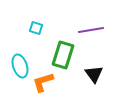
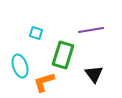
cyan square: moved 5 px down
orange L-shape: moved 1 px right
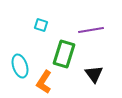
cyan square: moved 5 px right, 8 px up
green rectangle: moved 1 px right, 1 px up
orange L-shape: rotated 40 degrees counterclockwise
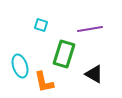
purple line: moved 1 px left, 1 px up
black triangle: rotated 24 degrees counterclockwise
orange L-shape: rotated 45 degrees counterclockwise
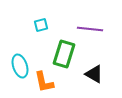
cyan square: rotated 32 degrees counterclockwise
purple line: rotated 15 degrees clockwise
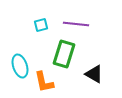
purple line: moved 14 px left, 5 px up
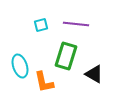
green rectangle: moved 2 px right, 2 px down
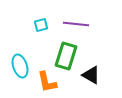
black triangle: moved 3 px left, 1 px down
orange L-shape: moved 3 px right
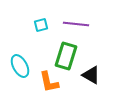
cyan ellipse: rotated 10 degrees counterclockwise
orange L-shape: moved 2 px right
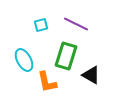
purple line: rotated 20 degrees clockwise
cyan ellipse: moved 4 px right, 6 px up
orange L-shape: moved 2 px left
